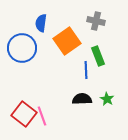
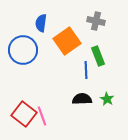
blue circle: moved 1 px right, 2 px down
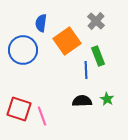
gray cross: rotated 30 degrees clockwise
black semicircle: moved 2 px down
red square: moved 5 px left, 5 px up; rotated 20 degrees counterclockwise
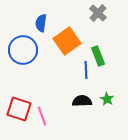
gray cross: moved 2 px right, 8 px up
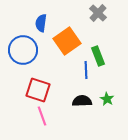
red square: moved 19 px right, 19 px up
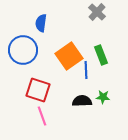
gray cross: moved 1 px left, 1 px up
orange square: moved 2 px right, 15 px down
green rectangle: moved 3 px right, 1 px up
green star: moved 4 px left, 2 px up; rotated 24 degrees counterclockwise
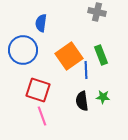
gray cross: rotated 30 degrees counterclockwise
black semicircle: rotated 96 degrees counterclockwise
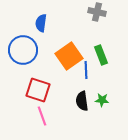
green star: moved 1 px left, 3 px down
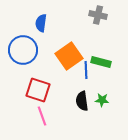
gray cross: moved 1 px right, 3 px down
green rectangle: moved 7 px down; rotated 54 degrees counterclockwise
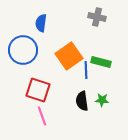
gray cross: moved 1 px left, 2 px down
